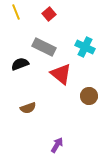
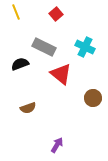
red square: moved 7 px right
brown circle: moved 4 px right, 2 px down
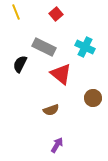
black semicircle: rotated 42 degrees counterclockwise
brown semicircle: moved 23 px right, 2 px down
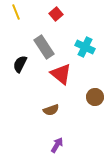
gray rectangle: rotated 30 degrees clockwise
brown circle: moved 2 px right, 1 px up
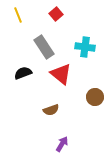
yellow line: moved 2 px right, 3 px down
cyan cross: rotated 18 degrees counterclockwise
black semicircle: moved 3 px right, 9 px down; rotated 42 degrees clockwise
purple arrow: moved 5 px right, 1 px up
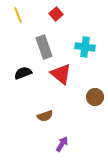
gray rectangle: rotated 15 degrees clockwise
brown semicircle: moved 6 px left, 6 px down
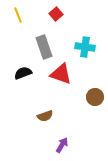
red triangle: rotated 20 degrees counterclockwise
purple arrow: moved 1 px down
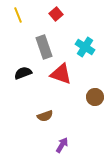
cyan cross: rotated 24 degrees clockwise
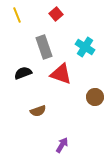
yellow line: moved 1 px left
brown semicircle: moved 7 px left, 5 px up
